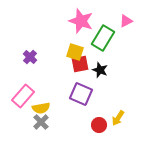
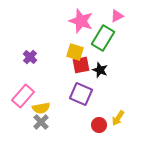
pink triangle: moved 9 px left, 5 px up
red square: moved 1 px right, 1 px down
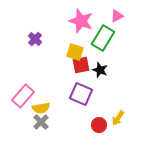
purple cross: moved 5 px right, 18 px up
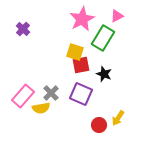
pink star: moved 1 px right, 2 px up; rotated 25 degrees clockwise
purple cross: moved 12 px left, 10 px up
black star: moved 4 px right, 4 px down
gray cross: moved 10 px right, 29 px up
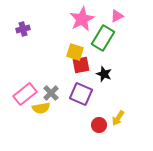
purple cross: rotated 32 degrees clockwise
pink rectangle: moved 2 px right, 2 px up; rotated 10 degrees clockwise
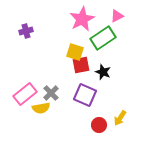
purple cross: moved 3 px right, 2 px down
green rectangle: rotated 25 degrees clockwise
black star: moved 1 px left, 2 px up
purple square: moved 4 px right, 1 px down
yellow arrow: moved 2 px right
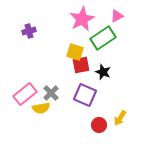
purple cross: moved 3 px right
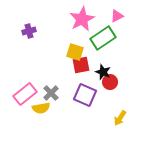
red circle: moved 11 px right, 43 px up
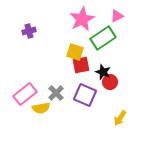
gray cross: moved 5 px right
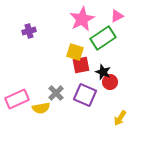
pink rectangle: moved 8 px left, 5 px down; rotated 15 degrees clockwise
